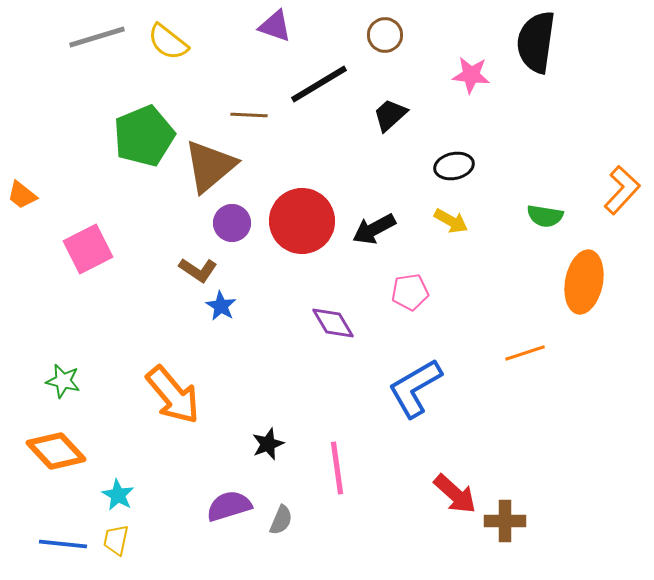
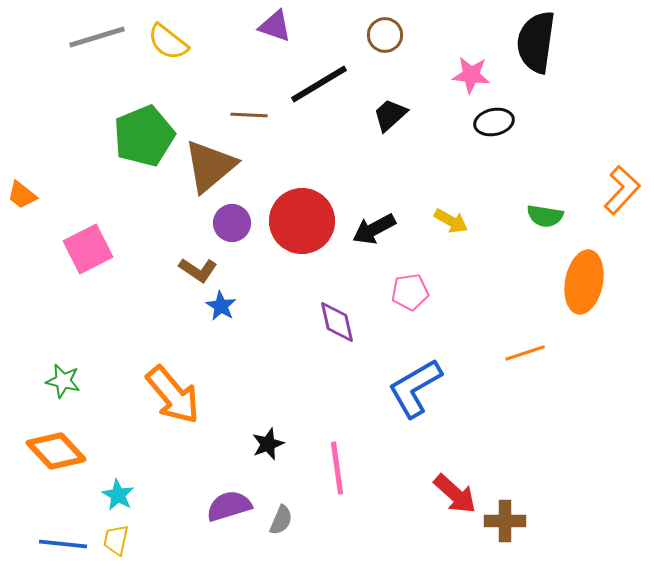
black ellipse: moved 40 px right, 44 px up
purple diamond: moved 4 px right, 1 px up; rotated 18 degrees clockwise
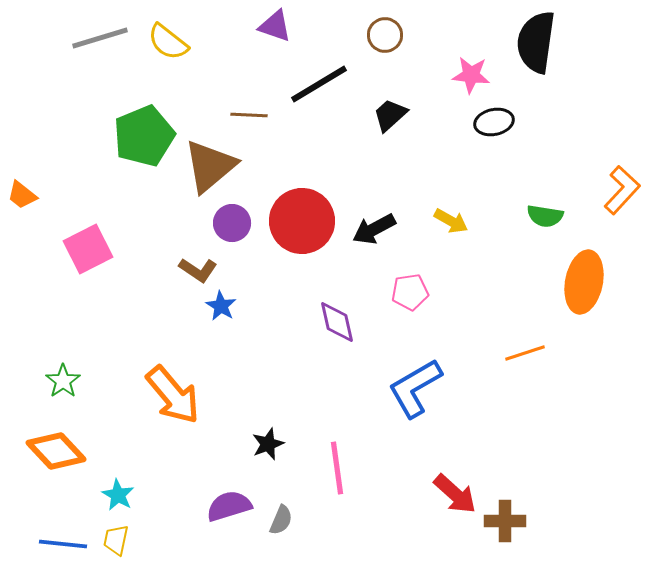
gray line: moved 3 px right, 1 px down
green star: rotated 24 degrees clockwise
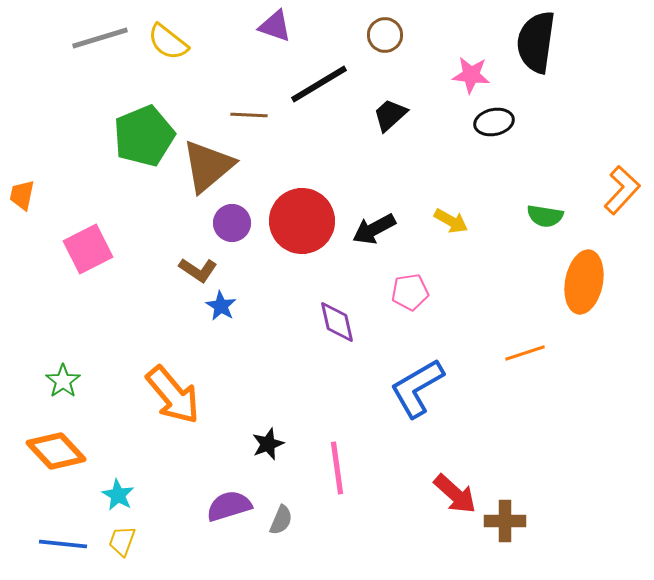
brown triangle: moved 2 px left
orange trapezoid: rotated 64 degrees clockwise
blue L-shape: moved 2 px right
yellow trapezoid: moved 6 px right, 1 px down; rotated 8 degrees clockwise
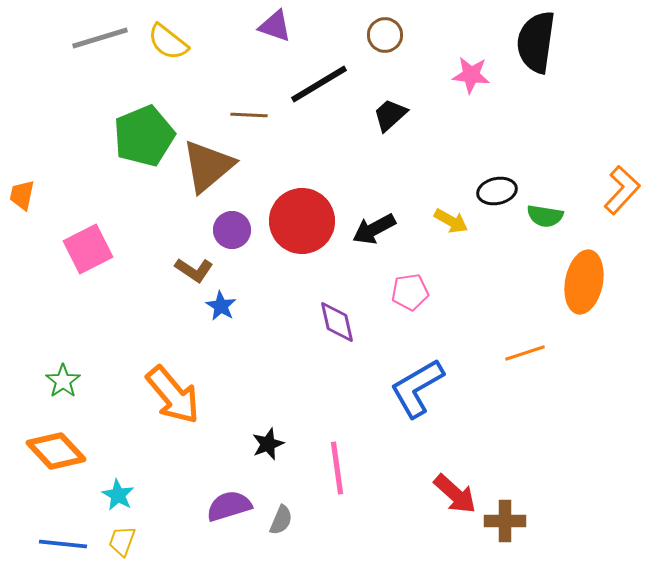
black ellipse: moved 3 px right, 69 px down
purple circle: moved 7 px down
brown L-shape: moved 4 px left
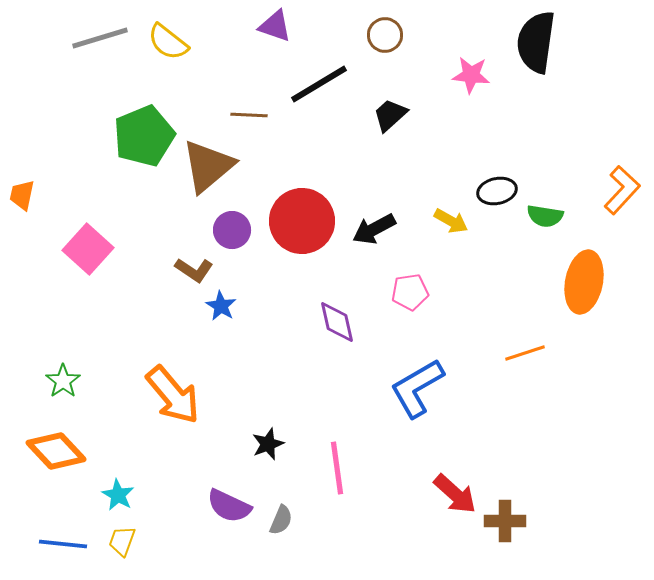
pink square: rotated 21 degrees counterclockwise
purple semicircle: rotated 138 degrees counterclockwise
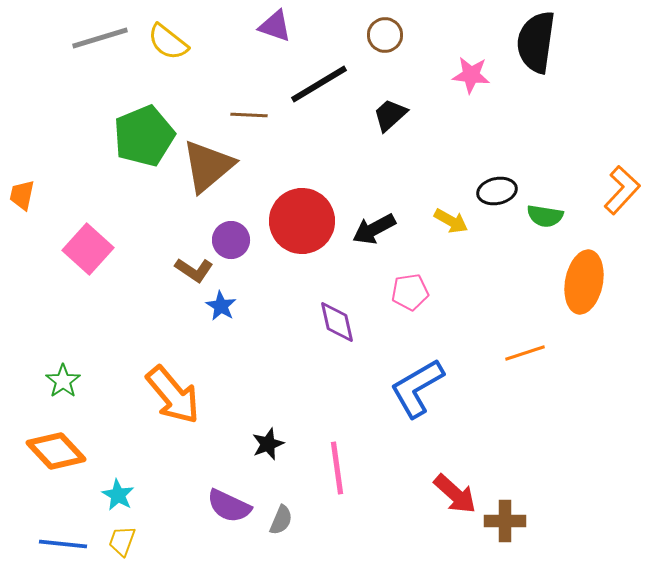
purple circle: moved 1 px left, 10 px down
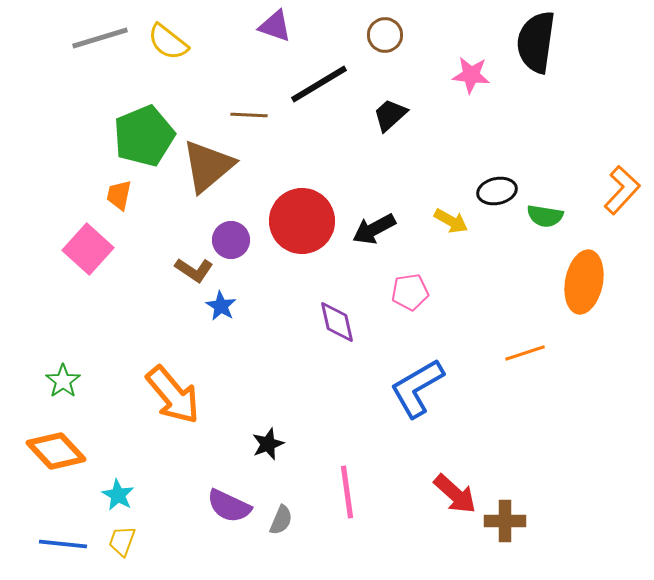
orange trapezoid: moved 97 px right
pink line: moved 10 px right, 24 px down
